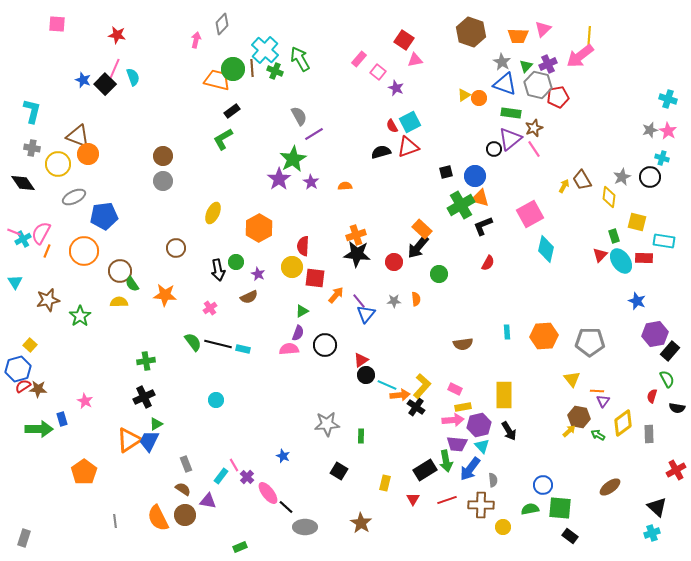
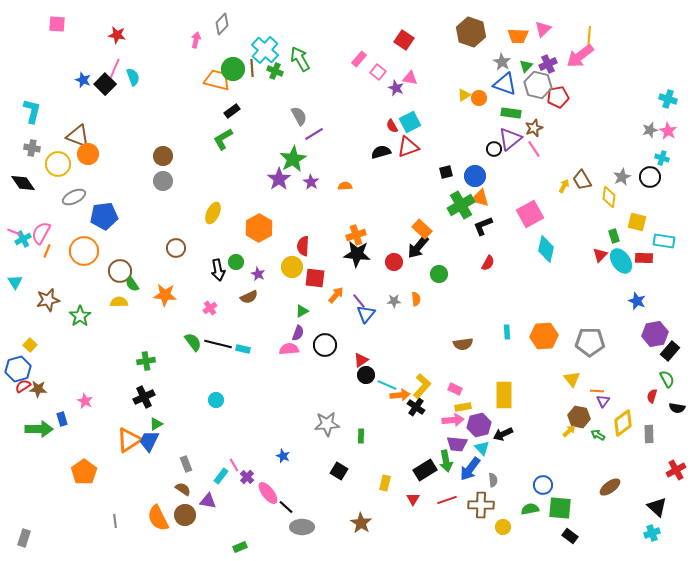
pink triangle at (415, 60): moved 5 px left, 18 px down; rotated 21 degrees clockwise
black arrow at (509, 431): moved 6 px left, 3 px down; rotated 96 degrees clockwise
cyan triangle at (482, 446): moved 2 px down
gray ellipse at (305, 527): moved 3 px left
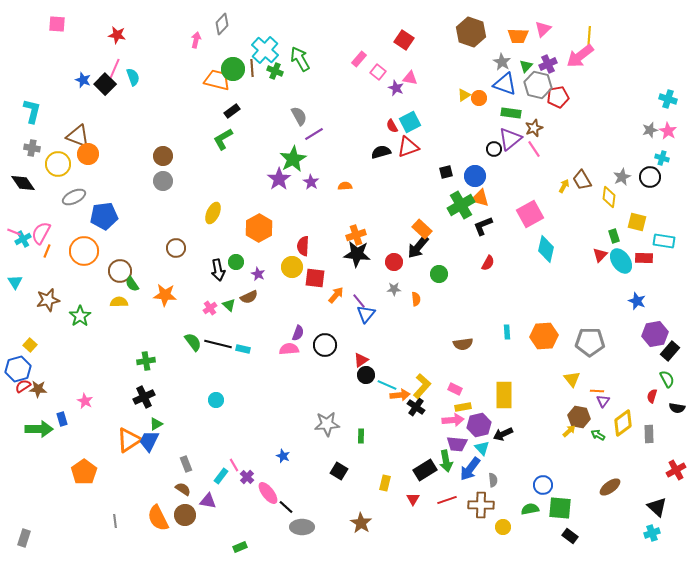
gray star at (394, 301): moved 12 px up
green triangle at (302, 311): moved 73 px left, 6 px up; rotated 48 degrees counterclockwise
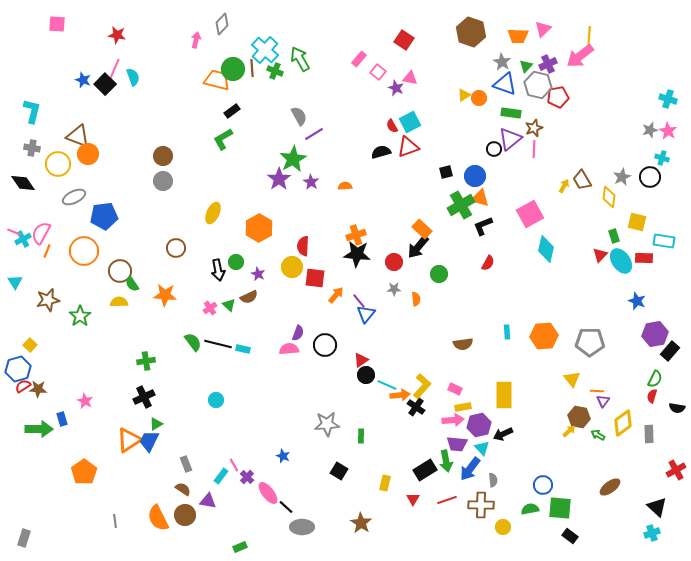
pink line at (534, 149): rotated 36 degrees clockwise
green semicircle at (667, 379): moved 12 px left; rotated 54 degrees clockwise
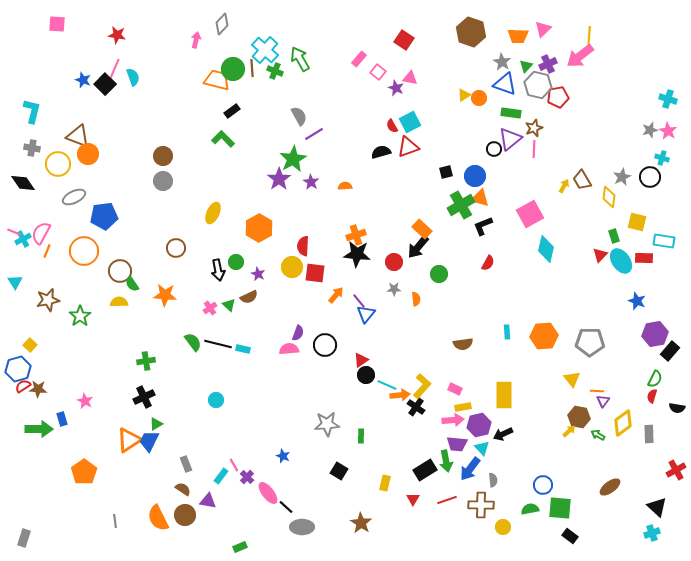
green L-shape at (223, 139): rotated 75 degrees clockwise
red square at (315, 278): moved 5 px up
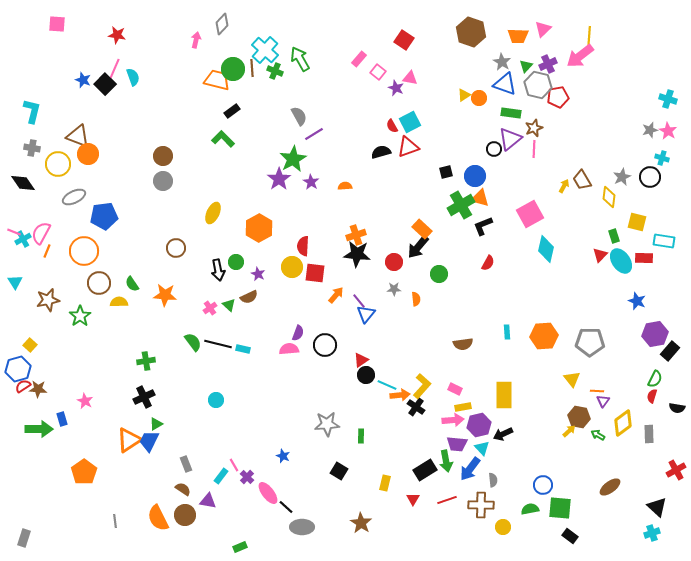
brown circle at (120, 271): moved 21 px left, 12 px down
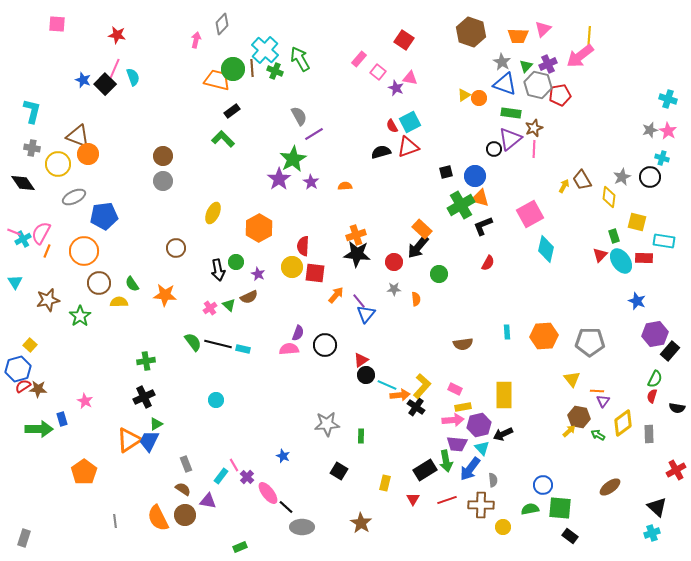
red pentagon at (558, 97): moved 2 px right, 2 px up
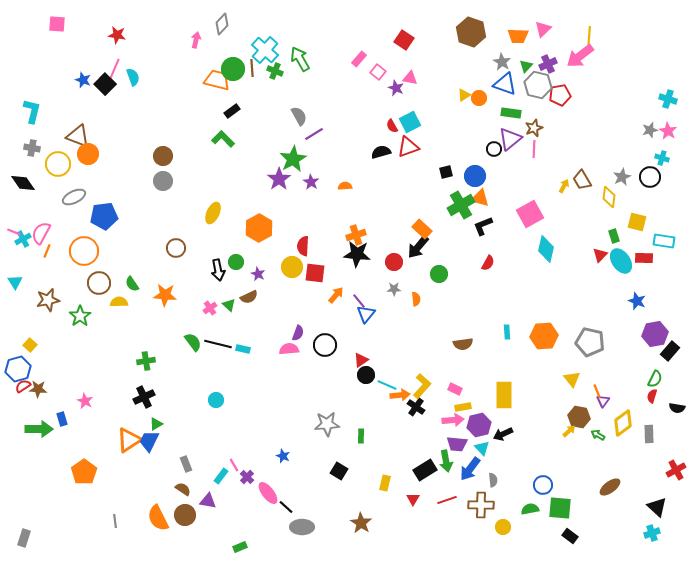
gray pentagon at (590, 342): rotated 12 degrees clockwise
orange line at (597, 391): rotated 64 degrees clockwise
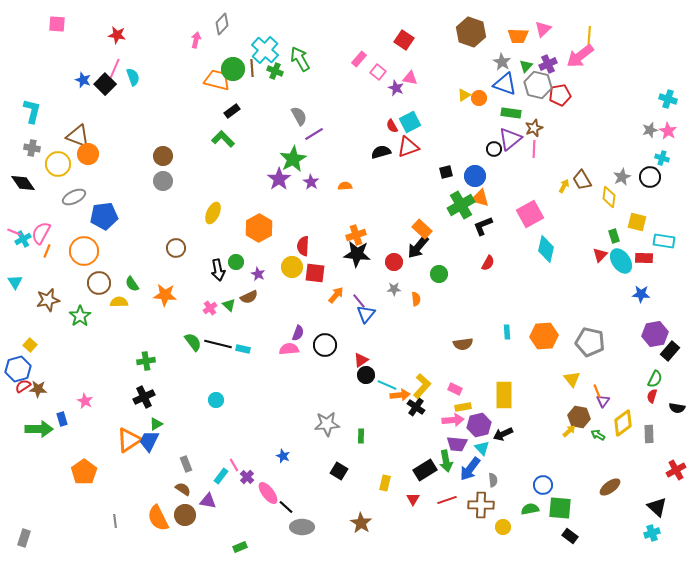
blue star at (637, 301): moved 4 px right, 7 px up; rotated 18 degrees counterclockwise
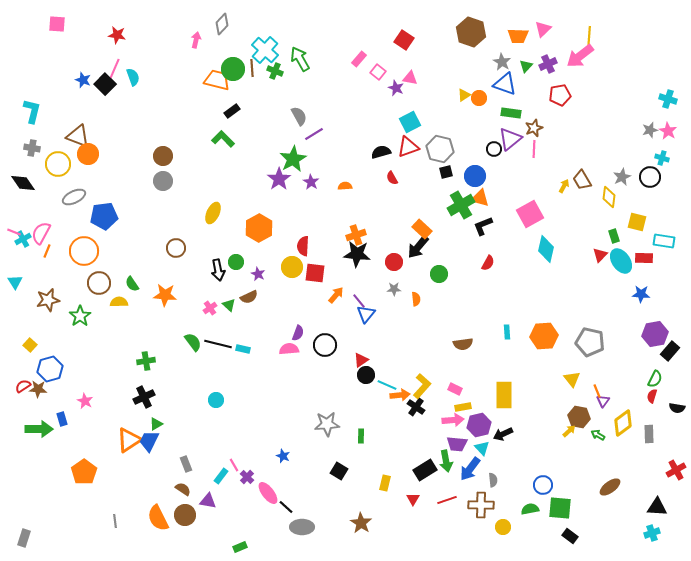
gray hexagon at (538, 85): moved 98 px left, 64 px down
red semicircle at (392, 126): moved 52 px down
blue hexagon at (18, 369): moved 32 px right
black triangle at (657, 507): rotated 40 degrees counterclockwise
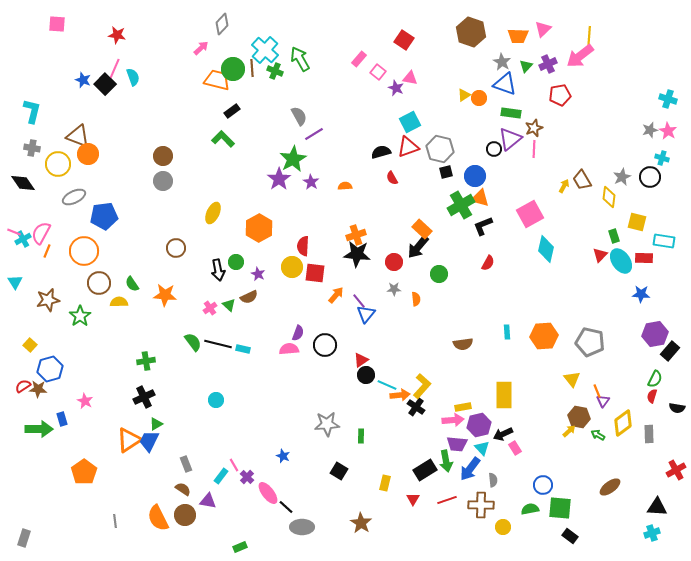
pink arrow at (196, 40): moved 5 px right, 8 px down; rotated 35 degrees clockwise
pink rectangle at (455, 389): moved 60 px right, 59 px down; rotated 32 degrees clockwise
